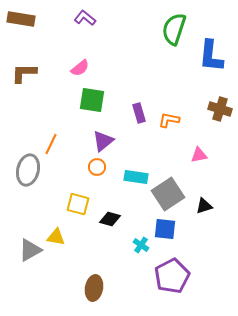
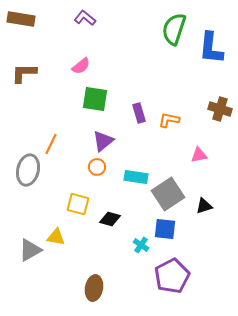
blue L-shape: moved 8 px up
pink semicircle: moved 1 px right, 2 px up
green square: moved 3 px right, 1 px up
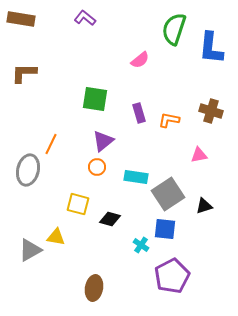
pink semicircle: moved 59 px right, 6 px up
brown cross: moved 9 px left, 2 px down
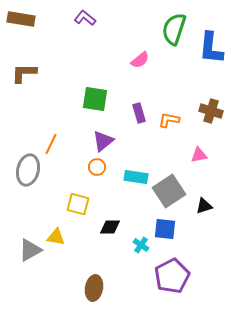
gray square: moved 1 px right, 3 px up
black diamond: moved 8 px down; rotated 15 degrees counterclockwise
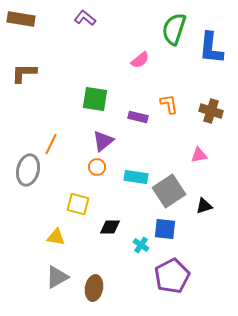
purple rectangle: moved 1 px left, 4 px down; rotated 60 degrees counterclockwise
orange L-shape: moved 16 px up; rotated 70 degrees clockwise
gray triangle: moved 27 px right, 27 px down
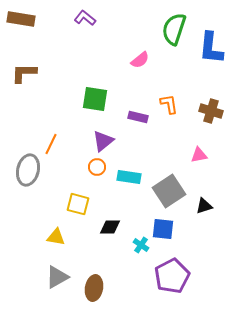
cyan rectangle: moved 7 px left
blue square: moved 2 px left
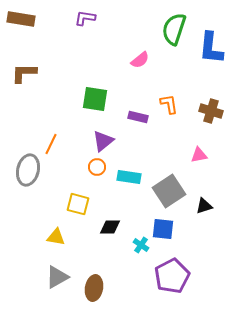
purple L-shape: rotated 30 degrees counterclockwise
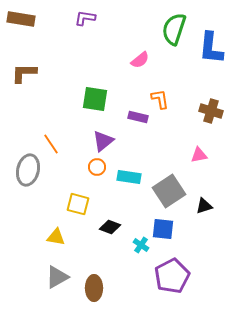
orange L-shape: moved 9 px left, 5 px up
orange line: rotated 60 degrees counterclockwise
black diamond: rotated 20 degrees clockwise
brown ellipse: rotated 10 degrees counterclockwise
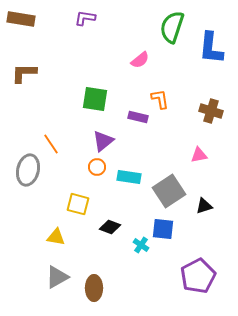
green semicircle: moved 2 px left, 2 px up
purple pentagon: moved 26 px right
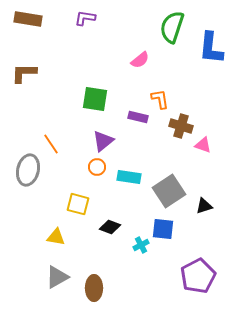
brown rectangle: moved 7 px right
brown cross: moved 30 px left, 15 px down
pink triangle: moved 4 px right, 10 px up; rotated 30 degrees clockwise
cyan cross: rotated 28 degrees clockwise
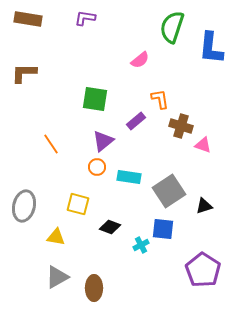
purple rectangle: moved 2 px left, 4 px down; rotated 54 degrees counterclockwise
gray ellipse: moved 4 px left, 36 px down
purple pentagon: moved 5 px right, 6 px up; rotated 12 degrees counterclockwise
